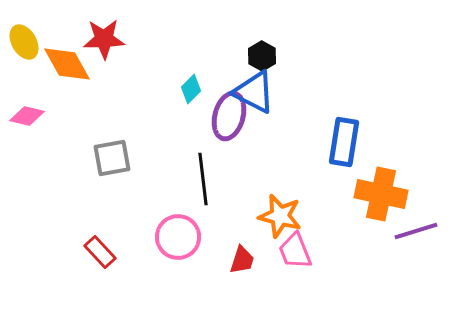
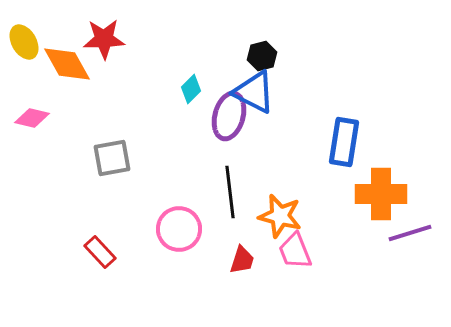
black hexagon: rotated 16 degrees clockwise
pink diamond: moved 5 px right, 2 px down
black line: moved 27 px right, 13 px down
orange cross: rotated 12 degrees counterclockwise
purple line: moved 6 px left, 2 px down
pink circle: moved 1 px right, 8 px up
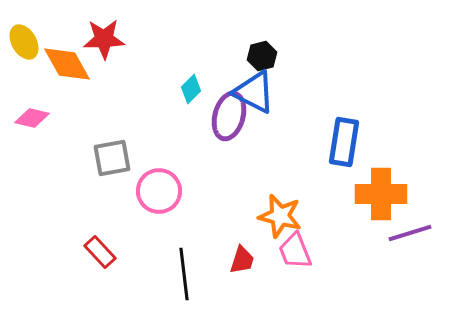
black line: moved 46 px left, 82 px down
pink circle: moved 20 px left, 38 px up
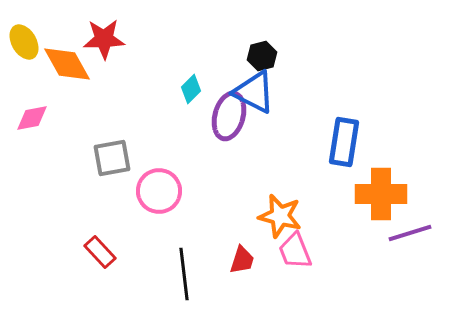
pink diamond: rotated 24 degrees counterclockwise
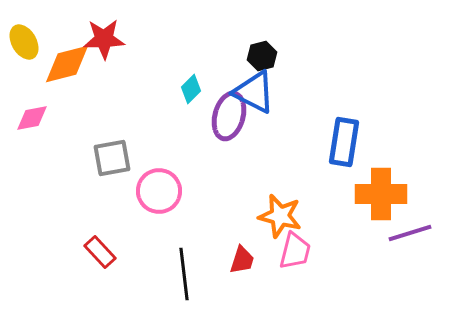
orange diamond: rotated 75 degrees counterclockwise
pink trapezoid: rotated 144 degrees counterclockwise
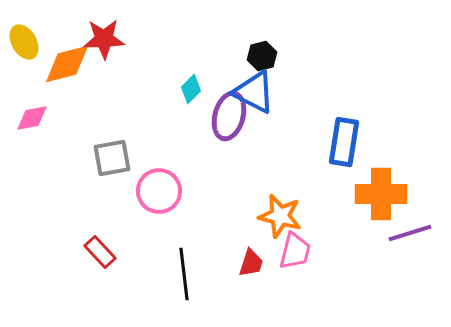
red trapezoid: moved 9 px right, 3 px down
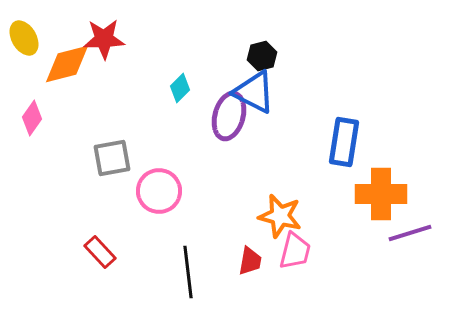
yellow ellipse: moved 4 px up
cyan diamond: moved 11 px left, 1 px up
pink diamond: rotated 44 degrees counterclockwise
red trapezoid: moved 1 px left, 2 px up; rotated 8 degrees counterclockwise
black line: moved 4 px right, 2 px up
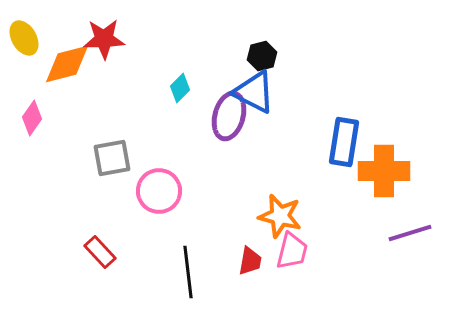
orange cross: moved 3 px right, 23 px up
pink trapezoid: moved 3 px left
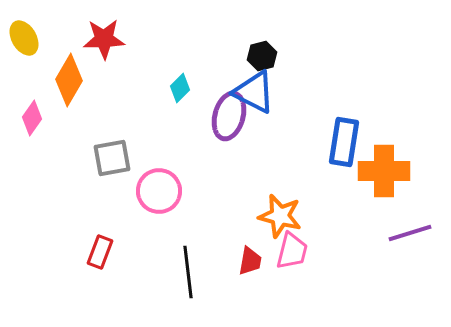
orange diamond: moved 2 px right, 16 px down; rotated 45 degrees counterclockwise
red rectangle: rotated 64 degrees clockwise
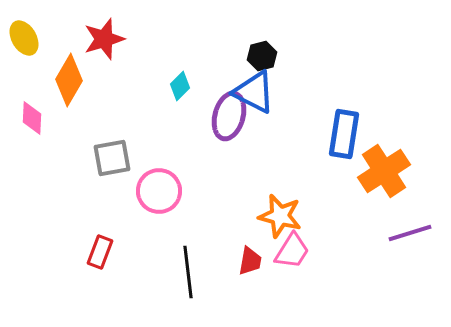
red star: rotated 15 degrees counterclockwise
cyan diamond: moved 2 px up
pink diamond: rotated 32 degrees counterclockwise
blue rectangle: moved 8 px up
orange cross: rotated 33 degrees counterclockwise
pink trapezoid: rotated 18 degrees clockwise
